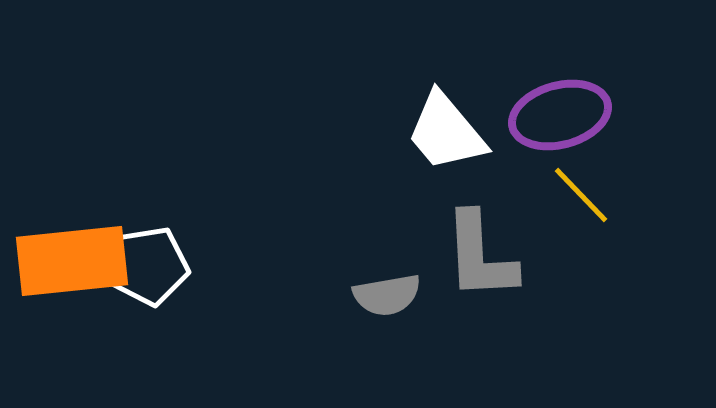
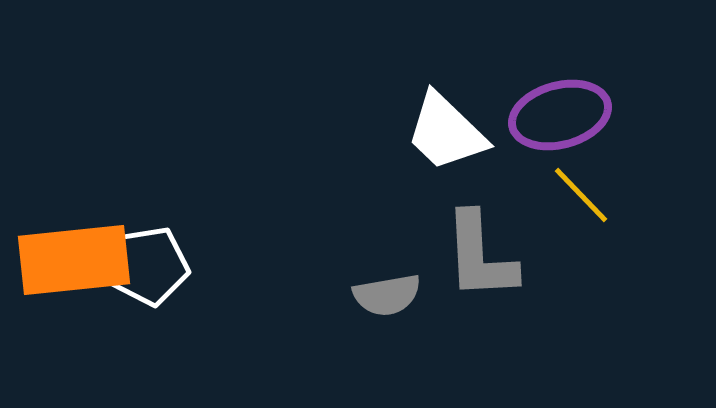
white trapezoid: rotated 6 degrees counterclockwise
orange rectangle: moved 2 px right, 1 px up
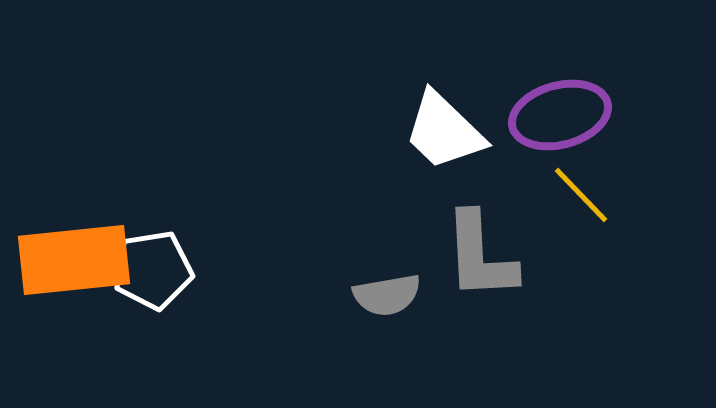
white trapezoid: moved 2 px left, 1 px up
white pentagon: moved 4 px right, 4 px down
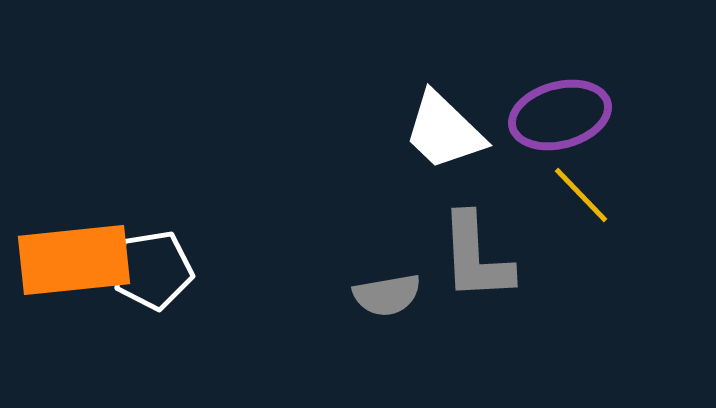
gray L-shape: moved 4 px left, 1 px down
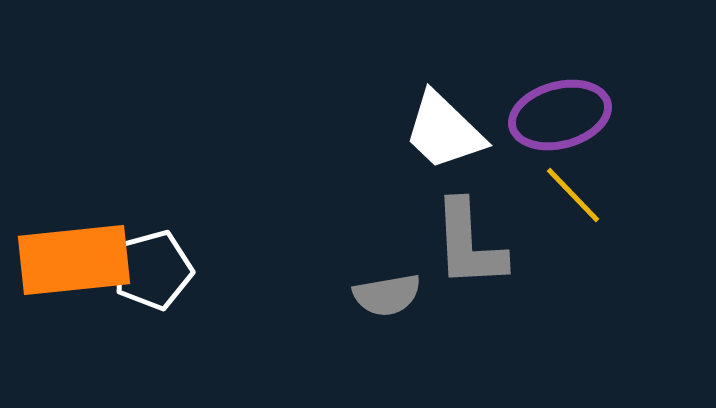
yellow line: moved 8 px left
gray L-shape: moved 7 px left, 13 px up
white pentagon: rotated 6 degrees counterclockwise
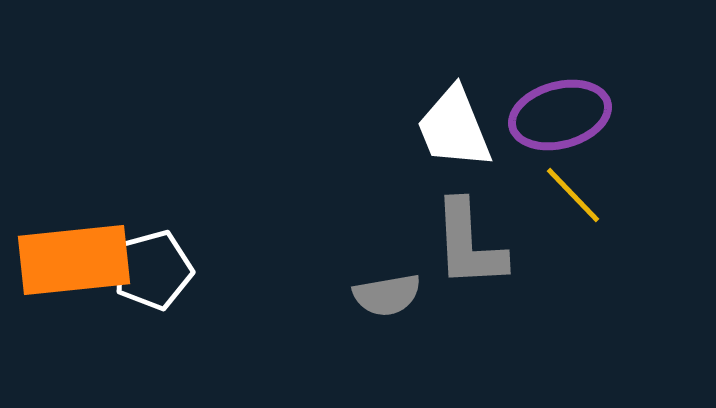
white trapezoid: moved 10 px right, 3 px up; rotated 24 degrees clockwise
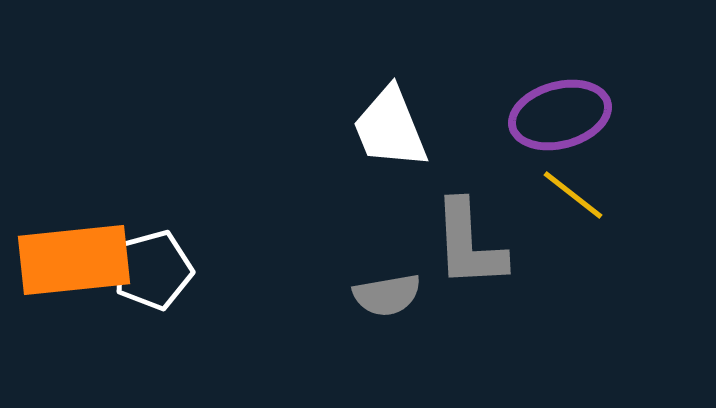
white trapezoid: moved 64 px left
yellow line: rotated 8 degrees counterclockwise
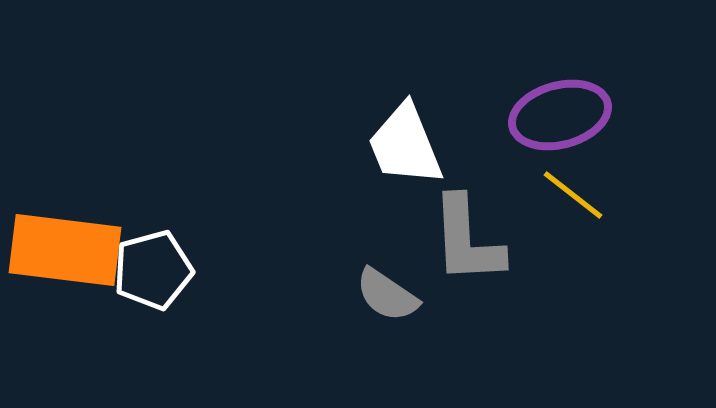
white trapezoid: moved 15 px right, 17 px down
gray L-shape: moved 2 px left, 4 px up
orange rectangle: moved 9 px left, 10 px up; rotated 13 degrees clockwise
gray semicircle: rotated 44 degrees clockwise
